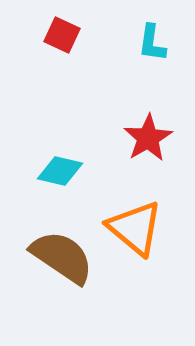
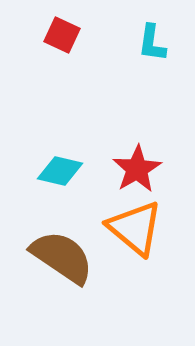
red star: moved 11 px left, 31 px down
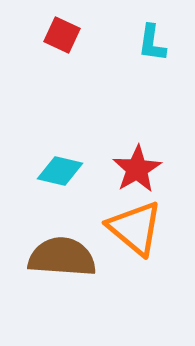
brown semicircle: rotated 30 degrees counterclockwise
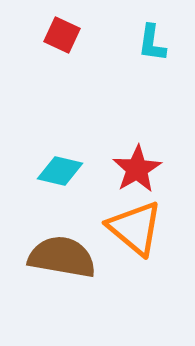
brown semicircle: rotated 6 degrees clockwise
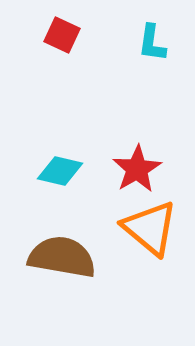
orange triangle: moved 15 px right
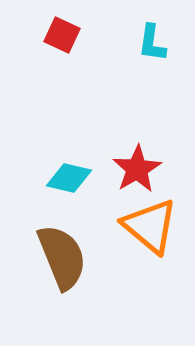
cyan diamond: moved 9 px right, 7 px down
orange triangle: moved 2 px up
brown semicircle: rotated 58 degrees clockwise
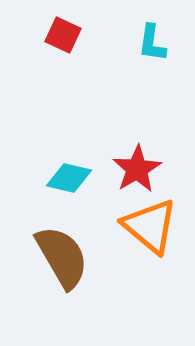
red square: moved 1 px right
brown semicircle: rotated 8 degrees counterclockwise
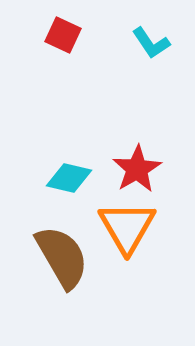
cyan L-shape: moved 1 px left; rotated 42 degrees counterclockwise
orange triangle: moved 23 px left, 1 px down; rotated 20 degrees clockwise
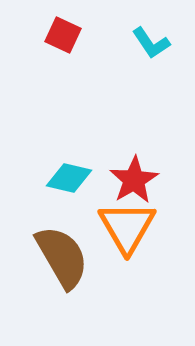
red star: moved 3 px left, 11 px down
